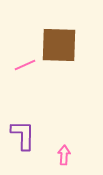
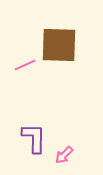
purple L-shape: moved 11 px right, 3 px down
pink arrow: rotated 138 degrees counterclockwise
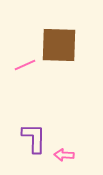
pink arrow: rotated 48 degrees clockwise
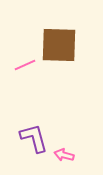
purple L-shape: rotated 16 degrees counterclockwise
pink arrow: rotated 12 degrees clockwise
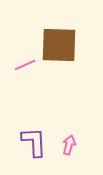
purple L-shape: moved 4 px down; rotated 12 degrees clockwise
pink arrow: moved 5 px right, 10 px up; rotated 90 degrees clockwise
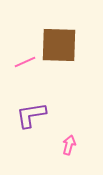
pink line: moved 3 px up
purple L-shape: moved 3 px left, 27 px up; rotated 96 degrees counterclockwise
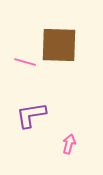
pink line: rotated 40 degrees clockwise
pink arrow: moved 1 px up
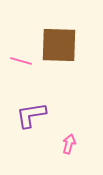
pink line: moved 4 px left, 1 px up
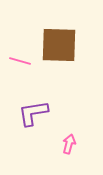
pink line: moved 1 px left
purple L-shape: moved 2 px right, 2 px up
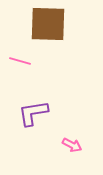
brown square: moved 11 px left, 21 px up
pink arrow: moved 3 px right, 1 px down; rotated 102 degrees clockwise
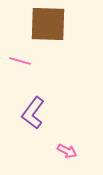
purple L-shape: rotated 44 degrees counterclockwise
pink arrow: moved 5 px left, 6 px down
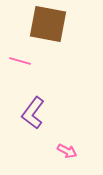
brown square: rotated 9 degrees clockwise
